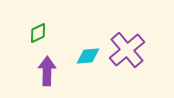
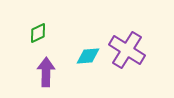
purple cross: rotated 18 degrees counterclockwise
purple arrow: moved 1 px left, 1 px down
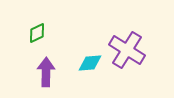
green diamond: moved 1 px left
cyan diamond: moved 2 px right, 7 px down
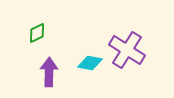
cyan diamond: rotated 15 degrees clockwise
purple arrow: moved 3 px right
